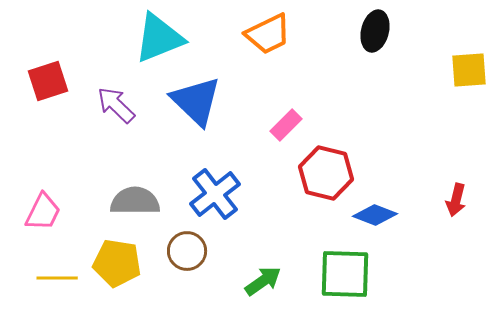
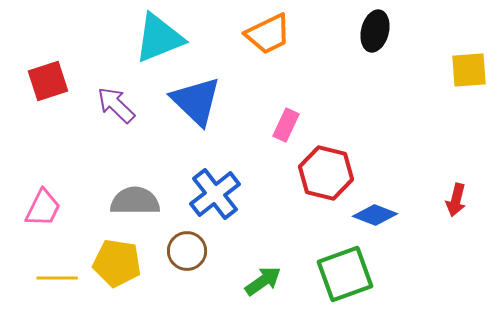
pink rectangle: rotated 20 degrees counterclockwise
pink trapezoid: moved 4 px up
green square: rotated 22 degrees counterclockwise
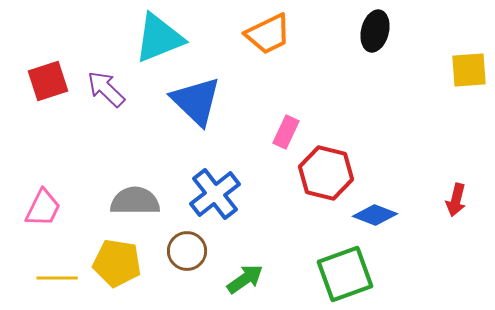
purple arrow: moved 10 px left, 16 px up
pink rectangle: moved 7 px down
green arrow: moved 18 px left, 2 px up
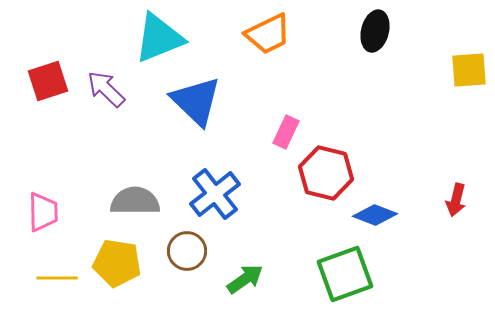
pink trapezoid: moved 4 px down; rotated 27 degrees counterclockwise
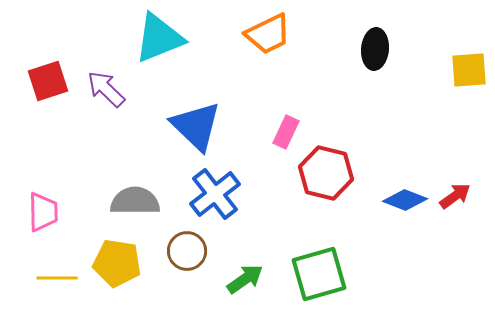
black ellipse: moved 18 px down; rotated 9 degrees counterclockwise
blue triangle: moved 25 px down
red arrow: moved 1 px left, 4 px up; rotated 140 degrees counterclockwise
blue diamond: moved 30 px right, 15 px up
green square: moved 26 px left; rotated 4 degrees clockwise
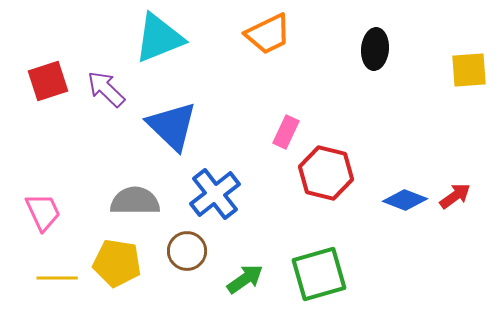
blue triangle: moved 24 px left
pink trapezoid: rotated 24 degrees counterclockwise
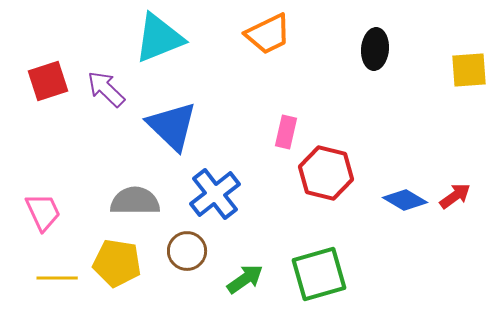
pink rectangle: rotated 12 degrees counterclockwise
blue diamond: rotated 9 degrees clockwise
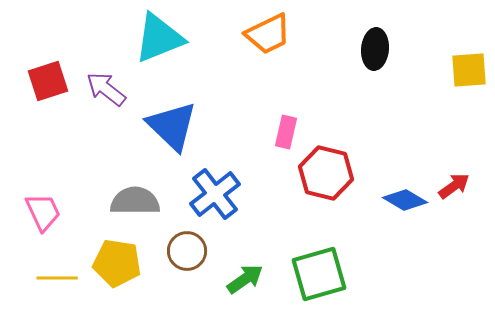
purple arrow: rotated 6 degrees counterclockwise
red arrow: moved 1 px left, 10 px up
